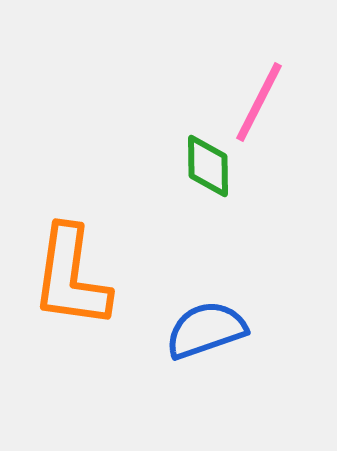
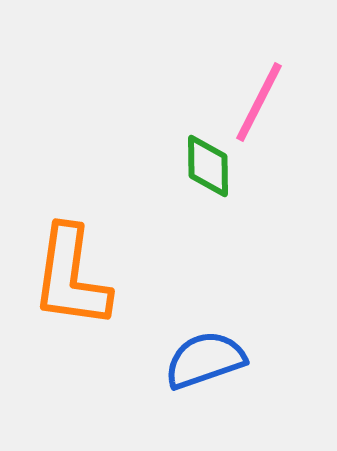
blue semicircle: moved 1 px left, 30 px down
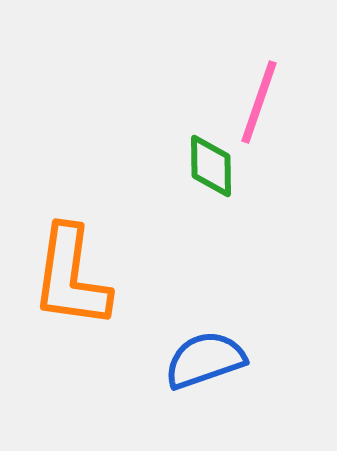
pink line: rotated 8 degrees counterclockwise
green diamond: moved 3 px right
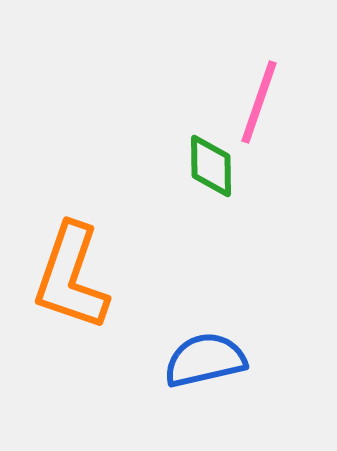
orange L-shape: rotated 11 degrees clockwise
blue semicircle: rotated 6 degrees clockwise
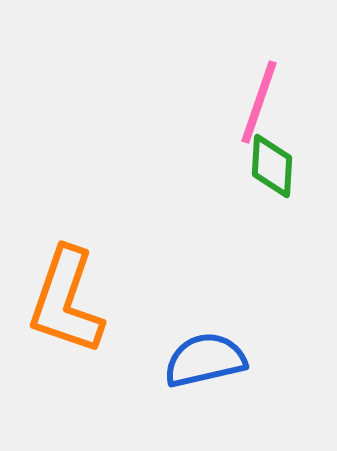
green diamond: moved 61 px right; rotated 4 degrees clockwise
orange L-shape: moved 5 px left, 24 px down
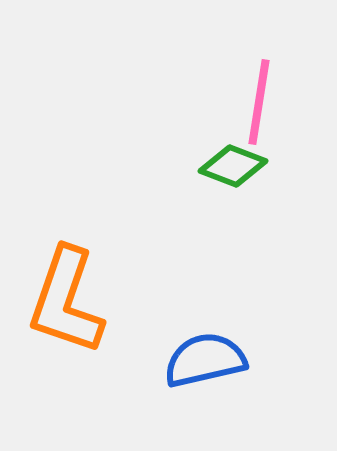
pink line: rotated 10 degrees counterclockwise
green diamond: moved 39 px left; rotated 72 degrees counterclockwise
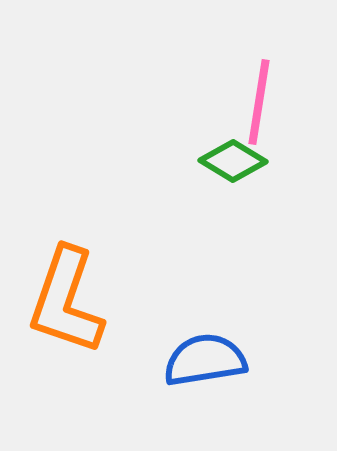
green diamond: moved 5 px up; rotated 10 degrees clockwise
blue semicircle: rotated 4 degrees clockwise
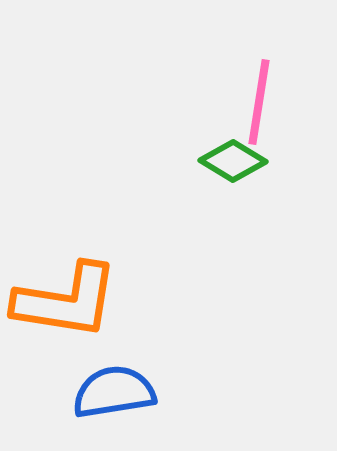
orange L-shape: rotated 100 degrees counterclockwise
blue semicircle: moved 91 px left, 32 px down
